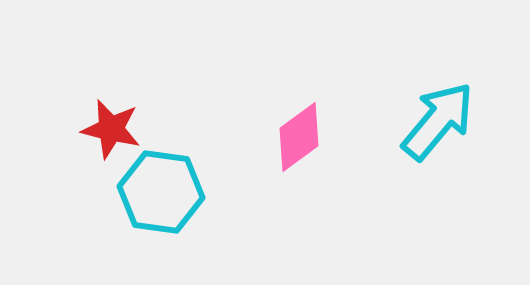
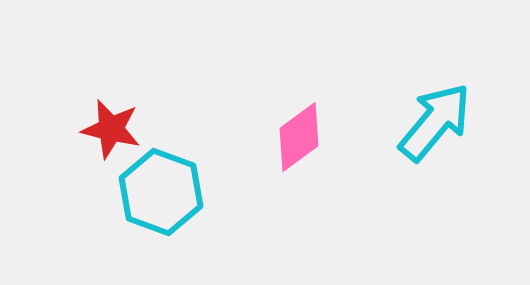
cyan arrow: moved 3 px left, 1 px down
cyan hexagon: rotated 12 degrees clockwise
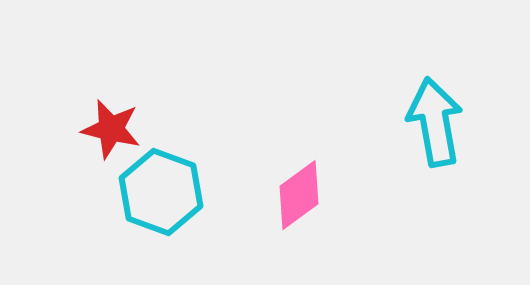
cyan arrow: rotated 50 degrees counterclockwise
pink diamond: moved 58 px down
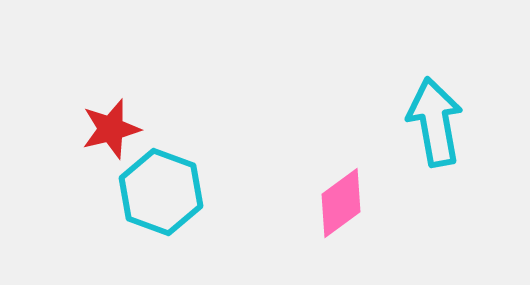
red star: rotated 28 degrees counterclockwise
pink diamond: moved 42 px right, 8 px down
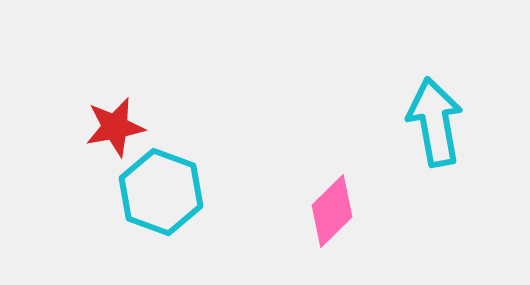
red star: moved 4 px right, 2 px up; rotated 4 degrees clockwise
pink diamond: moved 9 px left, 8 px down; rotated 8 degrees counterclockwise
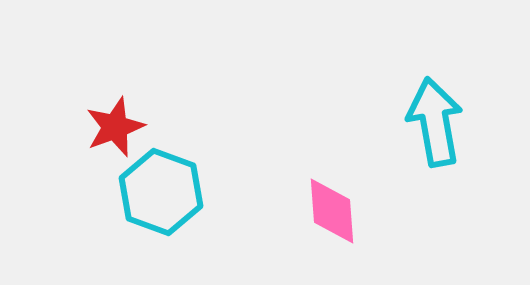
red star: rotated 10 degrees counterclockwise
pink diamond: rotated 50 degrees counterclockwise
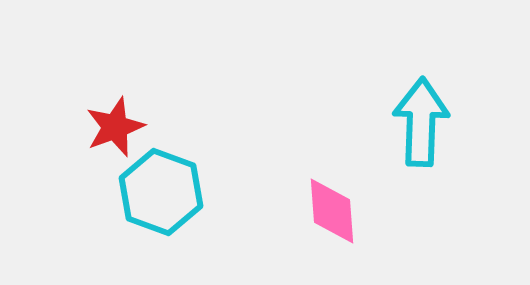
cyan arrow: moved 14 px left; rotated 12 degrees clockwise
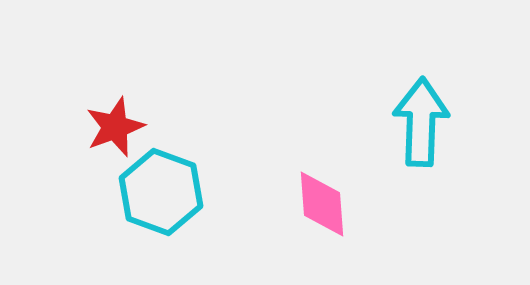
pink diamond: moved 10 px left, 7 px up
